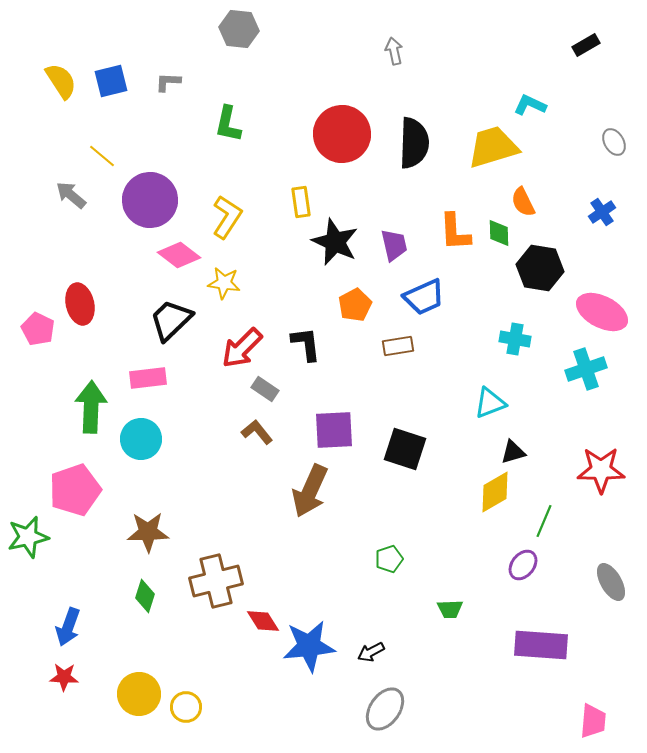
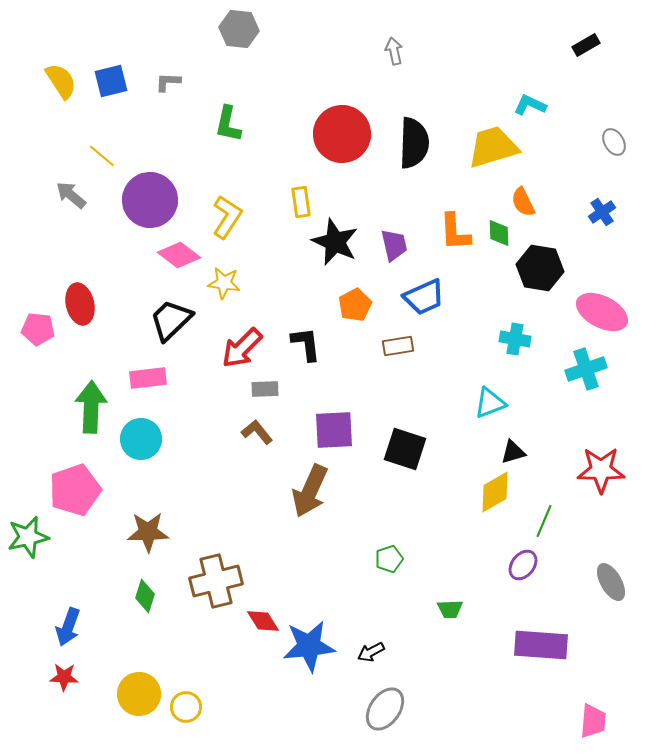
pink pentagon at (38, 329): rotated 20 degrees counterclockwise
gray rectangle at (265, 389): rotated 36 degrees counterclockwise
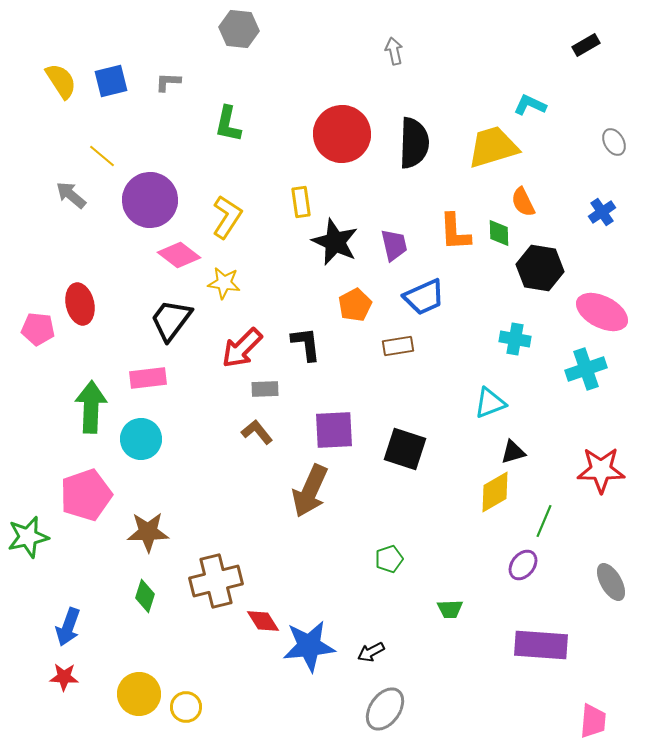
black trapezoid at (171, 320): rotated 9 degrees counterclockwise
pink pentagon at (75, 490): moved 11 px right, 5 px down
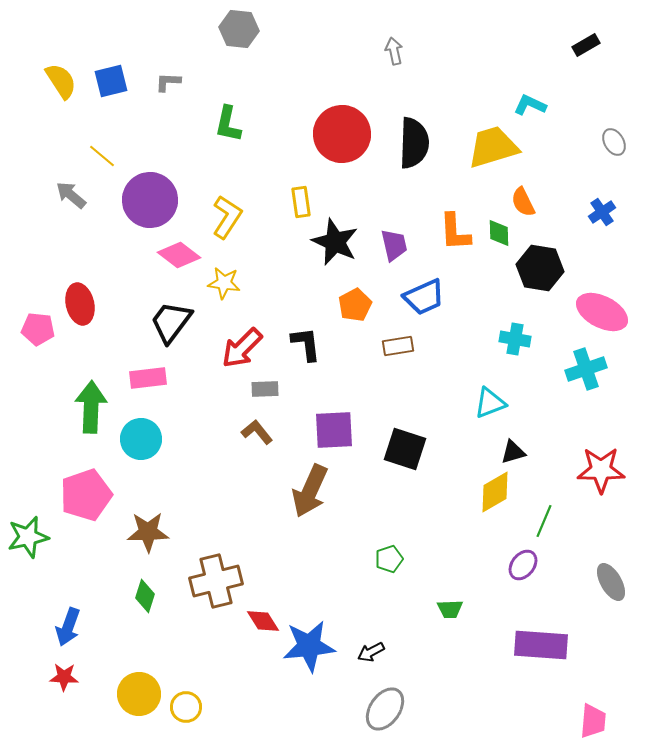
black trapezoid at (171, 320): moved 2 px down
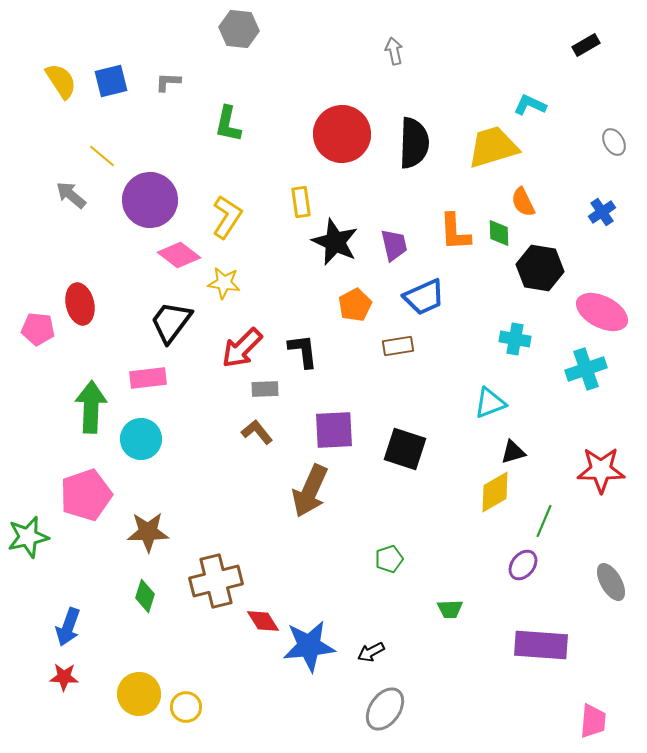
black L-shape at (306, 344): moved 3 px left, 7 px down
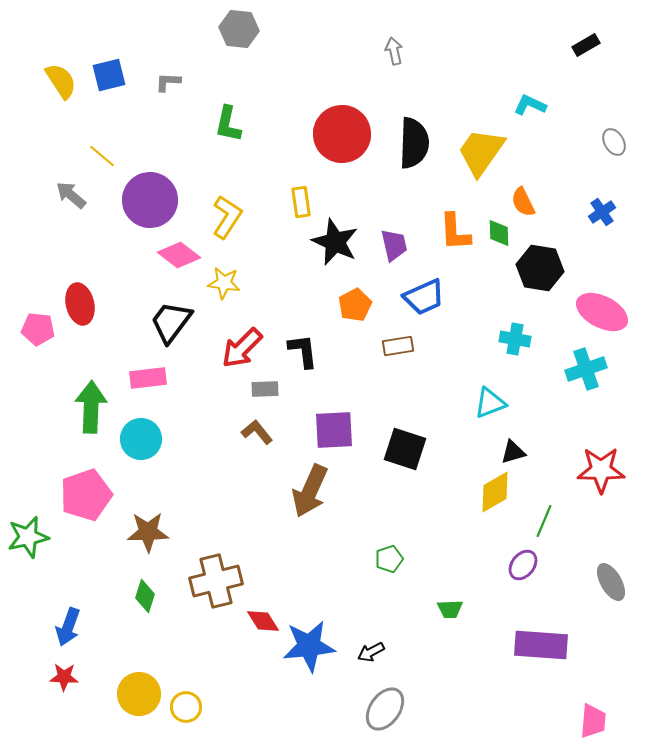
blue square at (111, 81): moved 2 px left, 6 px up
yellow trapezoid at (493, 147): moved 12 px left, 5 px down; rotated 38 degrees counterclockwise
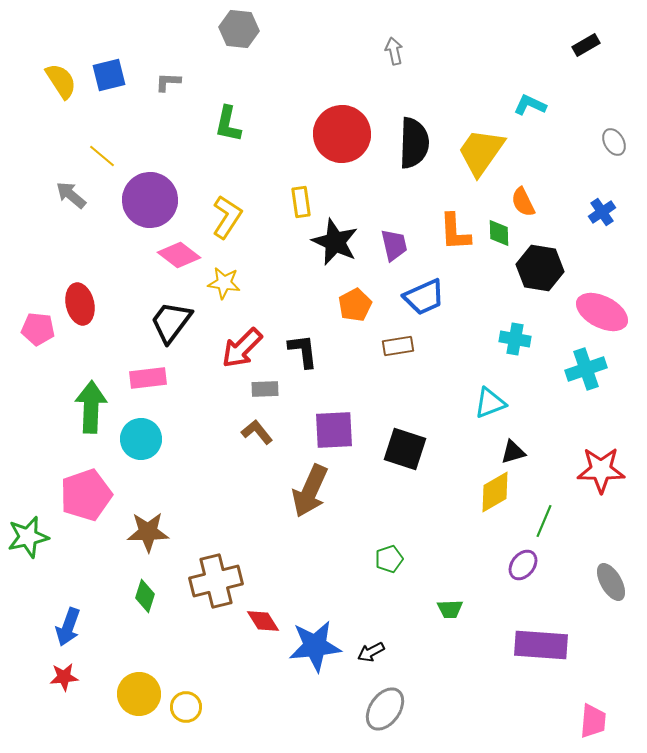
blue star at (309, 646): moved 6 px right
red star at (64, 677): rotated 8 degrees counterclockwise
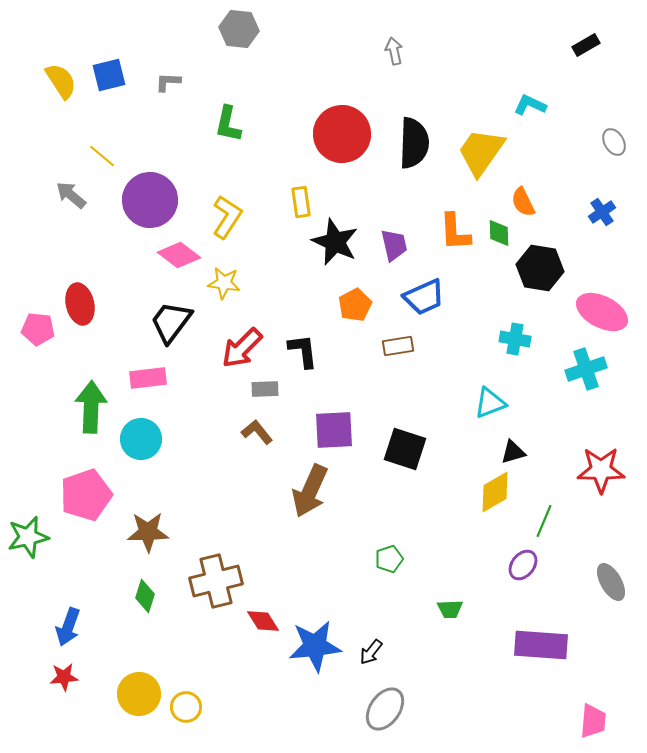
black arrow at (371, 652): rotated 24 degrees counterclockwise
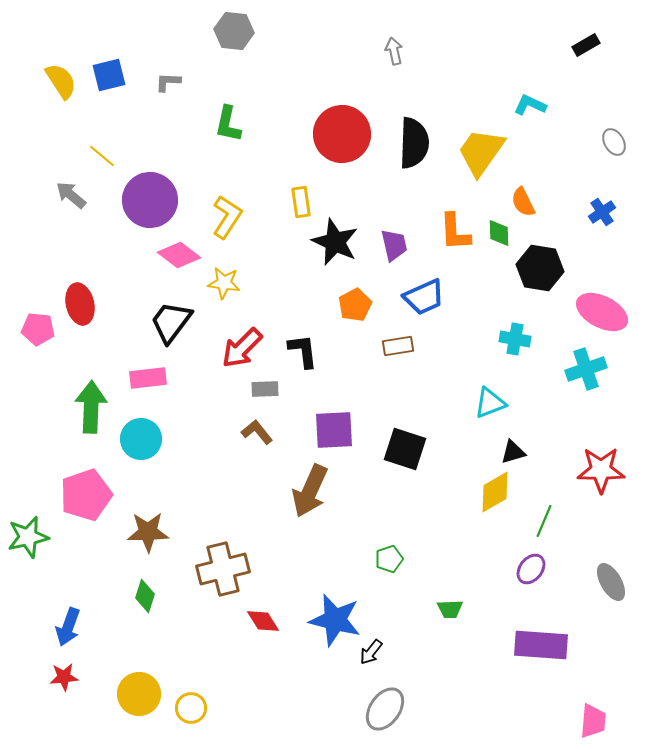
gray hexagon at (239, 29): moved 5 px left, 2 px down
purple ellipse at (523, 565): moved 8 px right, 4 px down
brown cross at (216, 581): moved 7 px right, 12 px up
blue star at (315, 646): moved 20 px right, 26 px up; rotated 20 degrees clockwise
yellow circle at (186, 707): moved 5 px right, 1 px down
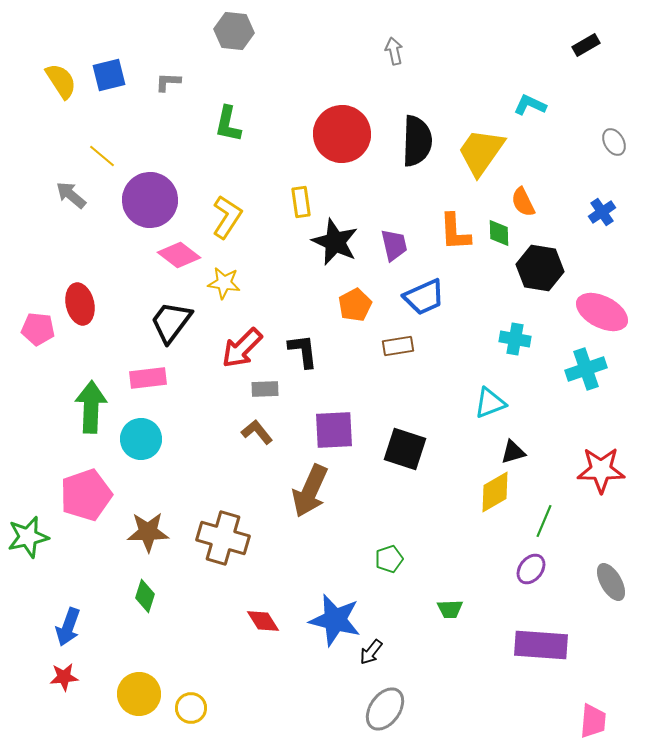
black semicircle at (414, 143): moved 3 px right, 2 px up
brown cross at (223, 569): moved 31 px up; rotated 30 degrees clockwise
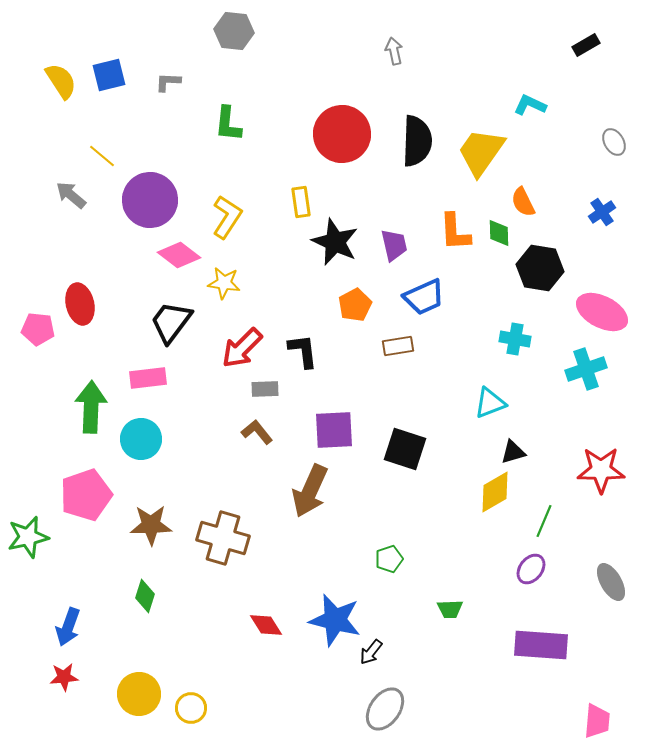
green L-shape at (228, 124): rotated 6 degrees counterclockwise
brown star at (148, 532): moved 3 px right, 7 px up
red diamond at (263, 621): moved 3 px right, 4 px down
pink trapezoid at (593, 721): moved 4 px right
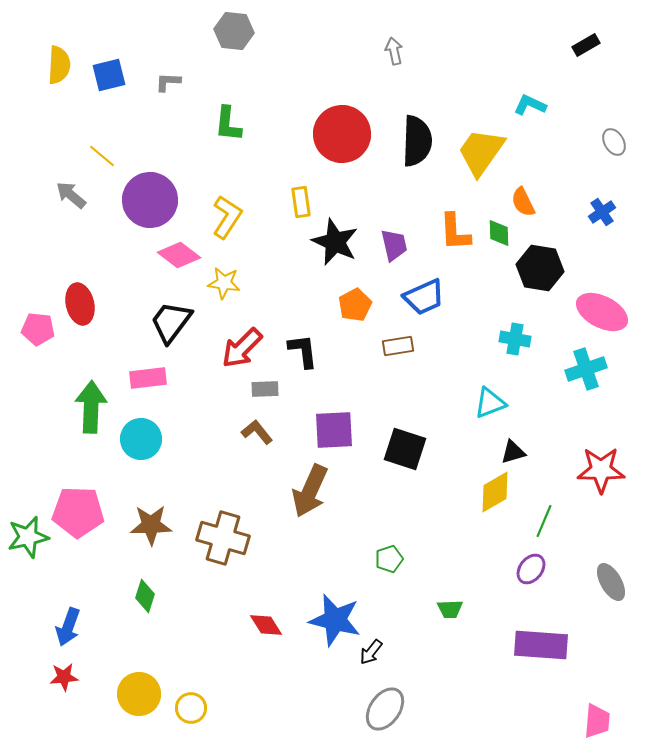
yellow semicircle at (61, 81): moved 2 px left, 16 px up; rotated 36 degrees clockwise
pink pentagon at (86, 495): moved 8 px left, 17 px down; rotated 21 degrees clockwise
